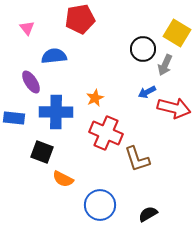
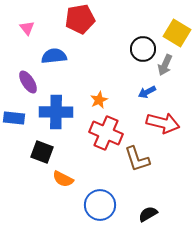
purple ellipse: moved 3 px left
orange star: moved 4 px right, 2 px down
red arrow: moved 11 px left, 15 px down
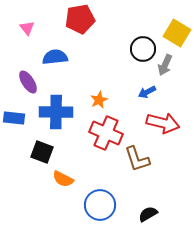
blue semicircle: moved 1 px right, 1 px down
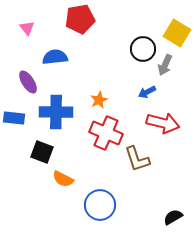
black semicircle: moved 25 px right, 3 px down
